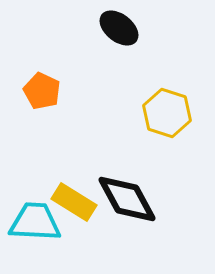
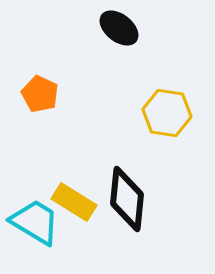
orange pentagon: moved 2 px left, 3 px down
yellow hexagon: rotated 9 degrees counterclockwise
black diamond: rotated 34 degrees clockwise
cyan trapezoid: rotated 28 degrees clockwise
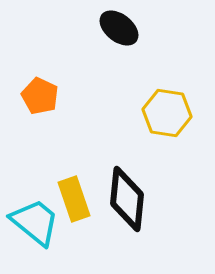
orange pentagon: moved 2 px down
yellow rectangle: moved 3 px up; rotated 39 degrees clockwise
cyan trapezoid: rotated 8 degrees clockwise
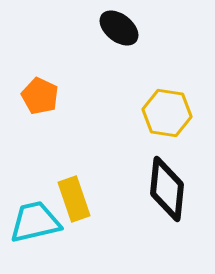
black diamond: moved 40 px right, 10 px up
cyan trapezoid: rotated 52 degrees counterclockwise
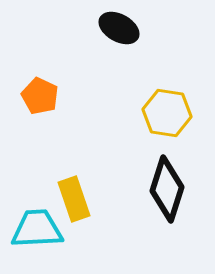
black ellipse: rotated 9 degrees counterclockwise
black diamond: rotated 12 degrees clockwise
cyan trapezoid: moved 2 px right, 7 px down; rotated 10 degrees clockwise
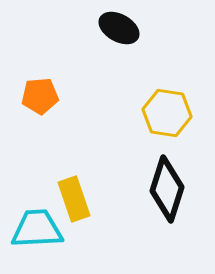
orange pentagon: rotated 30 degrees counterclockwise
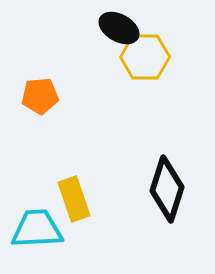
yellow hexagon: moved 22 px left, 56 px up; rotated 9 degrees counterclockwise
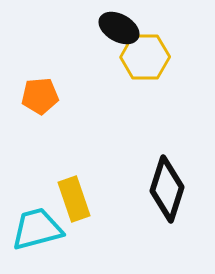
cyan trapezoid: rotated 12 degrees counterclockwise
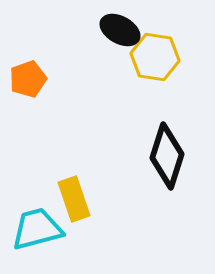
black ellipse: moved 1 px right, 2 px down
yellow hexagon: moved 10 px right; rotated 9 degrees clockwise
orange pentagon: moved 12 px left, 17 px up; rotated 15 degrees counterclockwise
black diamond: moved 33 px up
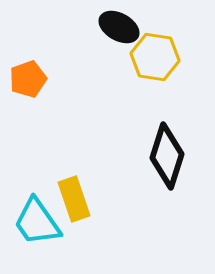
black ellipse: moved 1 px left, 3 px up
cyan trapezoid: moved 7 px up; rotated 110 degrees counterclockwise
